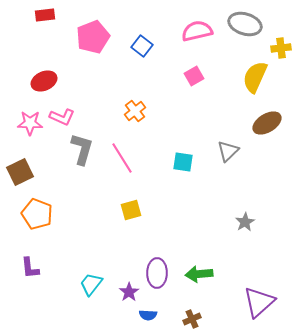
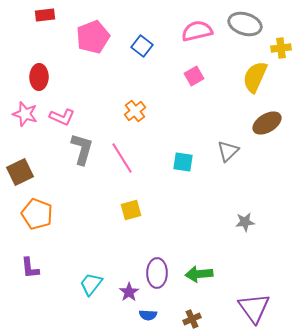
red ellipse: moved 5 px left, 4 px up; rotated 65 degrees counterclockwise
pink star: moved 5 px left, 9 px up; rotated 15 degrees clockwise
gray star: rotated 24 degrees clockwise
purple triangle: moved 5 px left, 6 px down; rotated 24 degrees counterclockwise
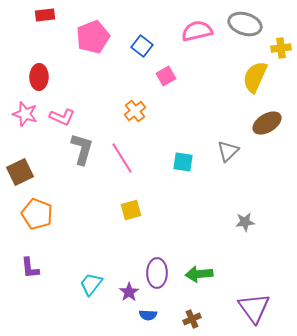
pink square: moved 28 px left
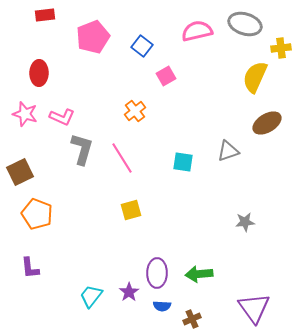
red ellipse: moved 4 px up
gray triangle: rotated 25 degrees clockwise
cyan trapezoid: moved 12 px down
blue semicircle: moved 14 px right, 9 px up
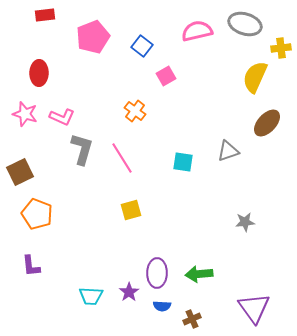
orange cross: rotated 15 degrees counterclockwise
brown ellipse: rotated 16 degrees counterclockwise
purple L-shape: moved 1 px right, 2 px up
cyan trapezoid: rotated 125 degrees counterclockwise
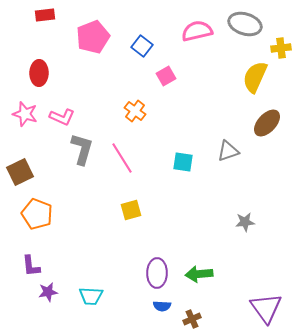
purple star: moved 81 px left; rotated 24 degrees clockwise
purple triangle: moved 12 px right
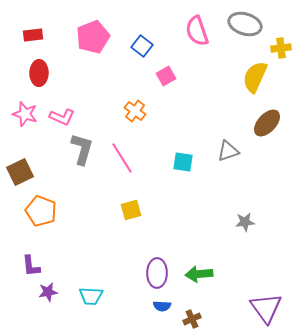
red rectangle: moved 12 px left, 20 px down
pink semicircle: rotated 96 degrees counterclockwise
orange pentagon: moved 4 px right, 3 px up
